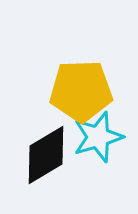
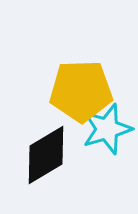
cyan star: moved 9 px right, 8 px up
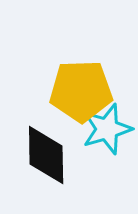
black diamond: rotated 60 degrees counterclockwise
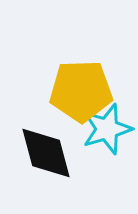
black diamond: moved 2 px up; rotated 14 degrees counterclockwise
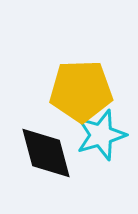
cyan star: moved 6 px left, 6 px down
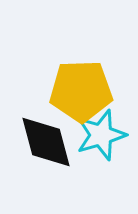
black diamond: moved 11 px up
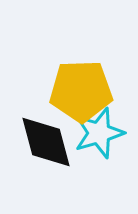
cyan star: moved 2 px left, 2 px up
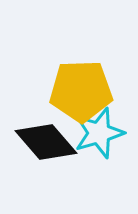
black diamond: rotated 26 degrees counterclockwise
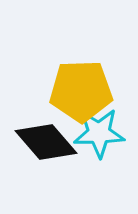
cyan star: rotated 15 degrees clockwise
